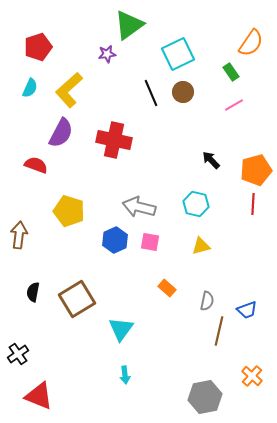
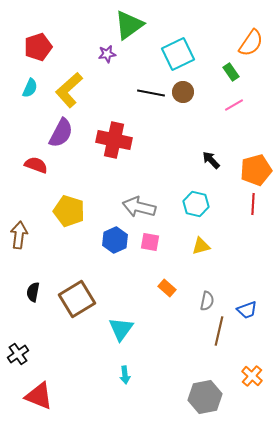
black line: rotated 56 degrees counterclockwise
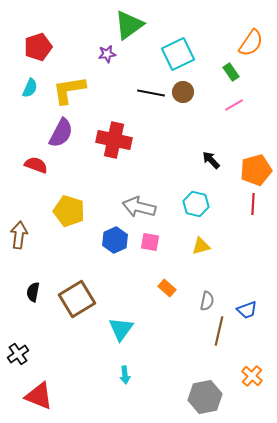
yellow L-shape: rotated 33 degrees clockwise
